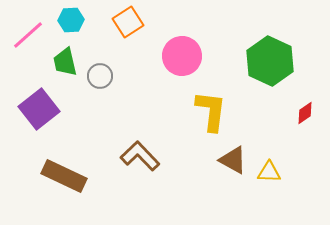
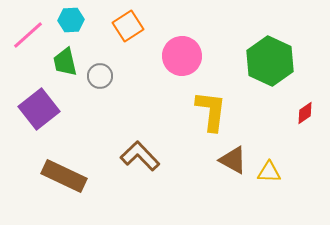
orange square: moved 4 px down
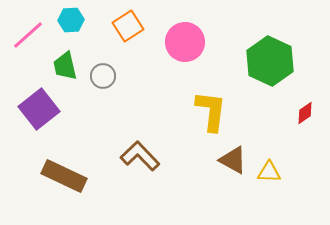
pink circle: moved 3 px right, 14 px up
green trapezoid: moved 4 px down
gray circle: moved 3 px right
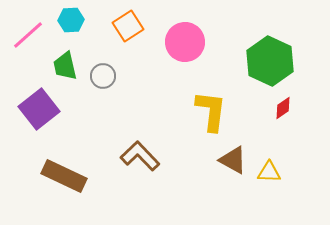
red diamond: moved 22 px left, 5 px up
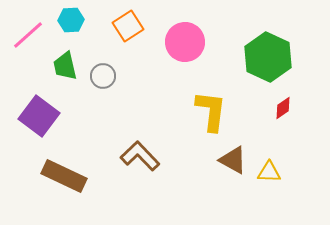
green hexagon: moved 2 px left, 4 px up
purple square: moved 7 px down; rotated 15 degrees counterclockwise
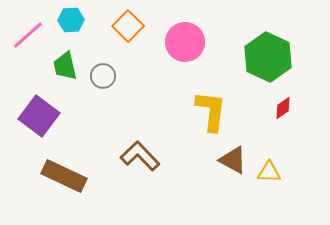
orange square: rotated 12 degrees counterclockwise
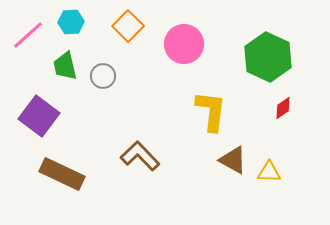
cyan hexagon: moved 2 px down
pink circle: moved 1 px left, 2 px down
brown rectangle: moved 2 px left, 2 px up
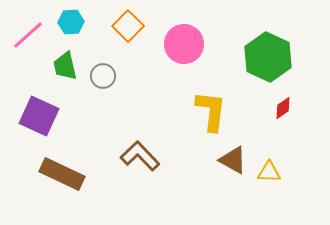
purple square: rotated 12 degrees counterclockwise
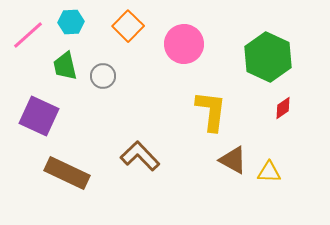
brown rectangle: moved 5 px right, 1 px up
